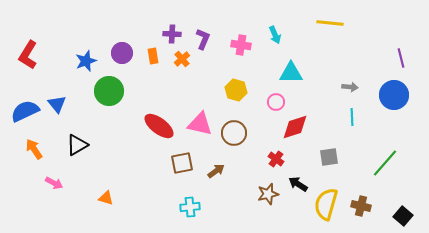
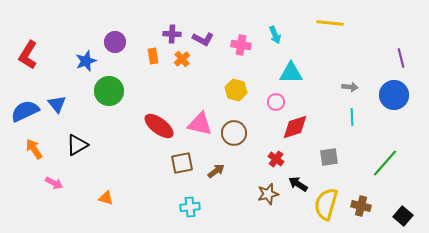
purple L-shape: rotated 95 degrees clockwise
purple circle: moved 7 px left, 11 px up
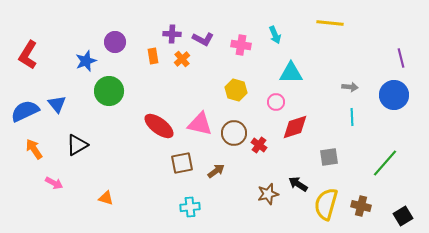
red cross: moved 17 px left, 14 px up
black square: rotated 18 degrees clockwise
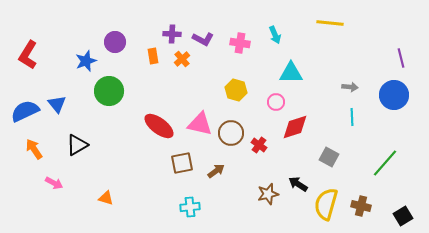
pink cross: moved 1 px left, 2 px up
brown circle: moved 3 px left
gray square: rotated 36 degrees clockwise
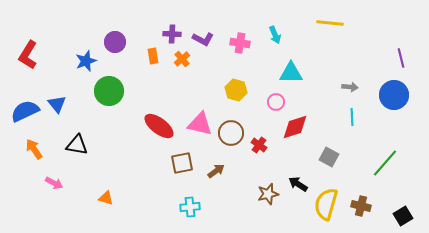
black triangle: rotated 40 degrees clockwise
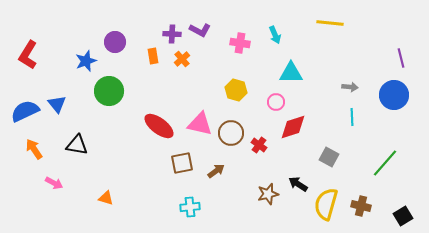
purple L-shape: moved 3 px left, 9 px up
red diamond: moved 2 px left
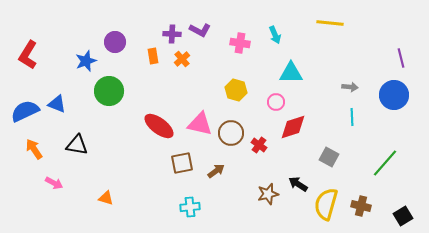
blue triangle: rotated 30 degrees counterclockwise
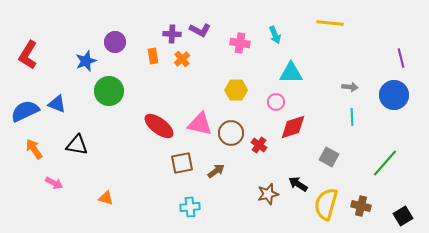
yellow hexagon: rotated 15 degrees counterclockwise
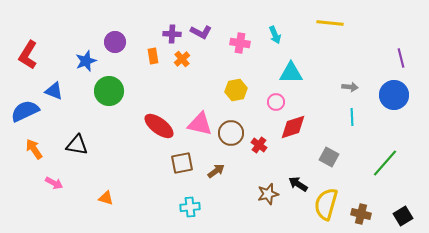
purple L-shape: moved 1 px right, 2 px down
yellow hexagon: rotated 10 degrees counterclockwise
blue triangle: moved 3 px left, 13 px up
brown cross: moved 8 px down
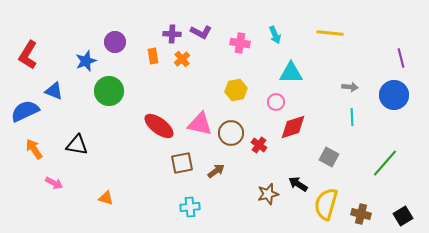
yellow line: moved 10 px down
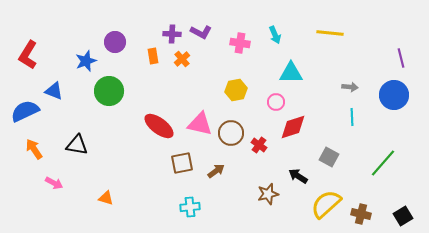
green line: moved 2 px left
black arrow: moved 8 px up
yellow semicircle: rotated 32 degrees clockwise
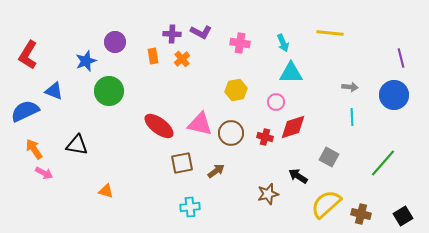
cyan arrow: moved 8 px right, 8 px down
red cross: moved 6 px right, 8 px up; rotated 21 degrees counterclockwise
pink arrow: moved 10 px left, 10 px up
orange triangle: moved 7 px up
